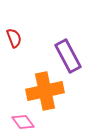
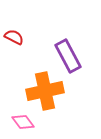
red semicircle: moved 1 px up; rotated 42 degrees counterclockwise
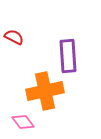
purple rectangle: rotated 24 degrees clockwise
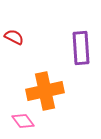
purple rectangle: moved 13 px right, 8 px up
pink diamond: moved 1 px up
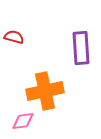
red semicircle: rotated 12 degrees counterclockwise
pink diamond: rotated 60 degrees counterclockwise
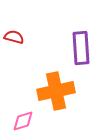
orange cross: moved 11 px right
pink diamond: rotated 10 degrees counterclockwise
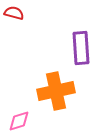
red semicircle: moved 24 px up
pink diamond: moved 4 px left
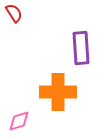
red semicircle: rotated 42 degrees clockwise
orange cross: moved 2 px right, 1 px down; rotated 12 degrees clockwise
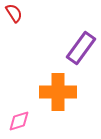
purple rectangle: rotated 40 degrees clockwise
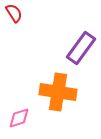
orange cross: rotated 9 degrees clockwise
pink diamond: moved 3 px up
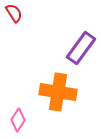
pink diamond: moved 1 px left, 2 px down; rotated 40 degrees counterclockwise
